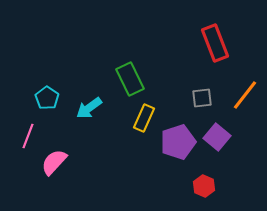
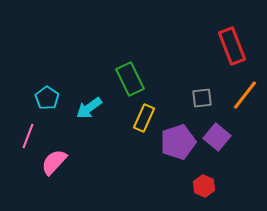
red rectangle: moved 17 px right, 3 px down
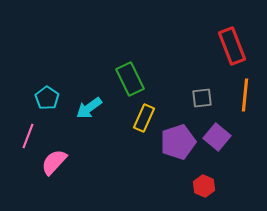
orange line: rotated 32 degrees counterclockwise
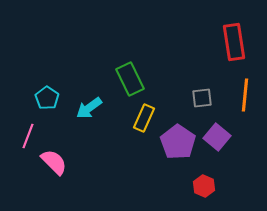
red rectangle: moved 2 px right, 4 px up; rotated 12 degrees clockwise
purple pentagon: rotated 20 degrees counterclockwise
pink semicircle: rotated 92 degrees clockwise
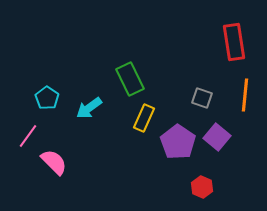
gray square: rotated 25 degrees clockwise
pink line: rotated 15 degrees clockwise
red hexagon: moved 2 px left, 1 px down
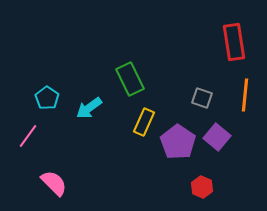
yellow rectangle: moved 4 px down
pink semicircle: moved 21 px down
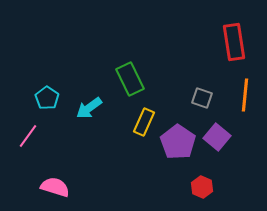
pink semicircle: moved 1 px right, 4 px down; rotated 28 degrees counterclockwise
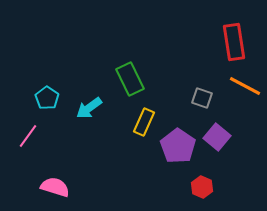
orange line: moved 9 px up; rotated 68 degrees counterclockwise
purple pentagon: moved 4 px down
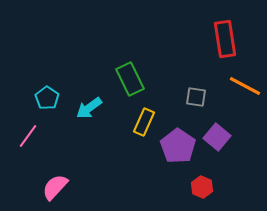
red rectangle: moved 9 px left, 3 px up
gray square: moved 6 px left, 1 px up; rotated 10 degrees counterclockwise
pink semicircle: rotated 64 degrees counterclockwise
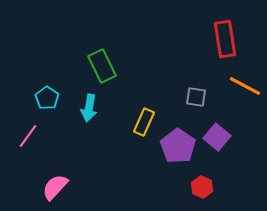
green rectangle: moved 28 px left, 13 px up
cyan arrow: rotated 44 degrees counterclockwise
